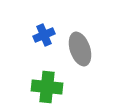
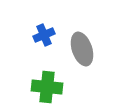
gray ellipse: moved 2 px right
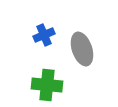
green cross: moved 2 px up
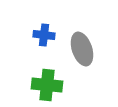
blue cross: rotated 30 degrees clockwise
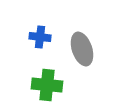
blue cross: moved 4 px left, 2 px down
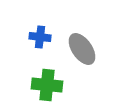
gray ellipse: rotated 16 degrees counterclockwise
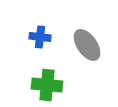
gray ellipse: moved 5 px right, 4 px up
